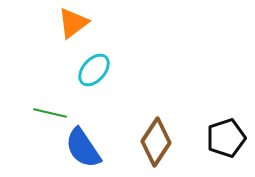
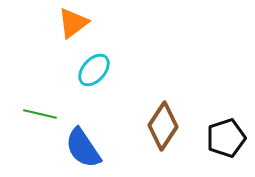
green line: moved 10 px left, 1 px down
brown diamond: moved 7 px right, 16 px up
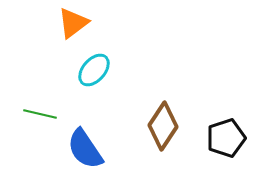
blue semicircle: moved 2 px right, 1 px down
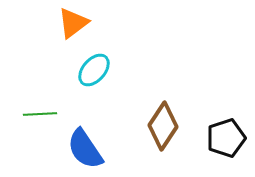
green line: rotated 16 degrees counterclockwise
